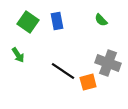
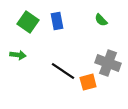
green arrow: rotated 49 degrees counterclockwise
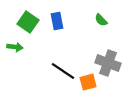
green arrow: moved 3 px left, 8 px up
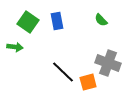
black line: moved 1 px down; rotated 10 degrees clockwise
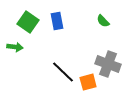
green semicircle: moved 2 px right, 1 px down
gray cross: moved 1 px down
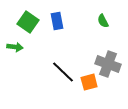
green semicircle: rotated 16 degrees clockwise
orange square: moved 1 px right
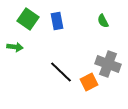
green square: moved 3 px up
black line: moved 2 px left
orange square: rotated 12 degrees counterclockwise
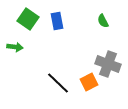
black line: moved 3 px left, 11 px down
